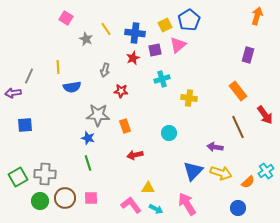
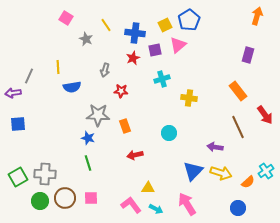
yellow line at (106, 29): moved 4 px up
blue square at (25, 125): moved 7 px left, 1 px up
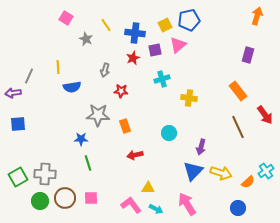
blue pentagon at (189, 20): rotated 20 degrees clockwise
blue star at (88, 138): moved 7 px left, 1 px down; rotated 16 degrees counterclockwise
purple arrow at (215, 147): moved 14 px left; rotated 84 degrees counterclockwise
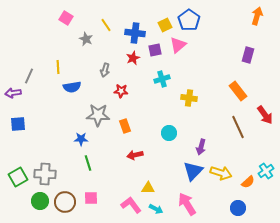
blue pentagon at (189, 20): rotated 25 degrees counterclockwise
brown circle at (65, 198): moved 4 px down
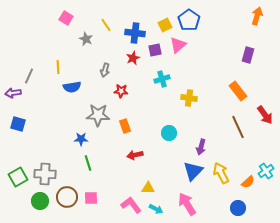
blue square at (18, 124): rotated 21 degrees clockwise
yellow arrow at (221, 173): rotated 135 degrees counterclockwise
brown circle at (65, 202): moved 2 px right, 5 px up
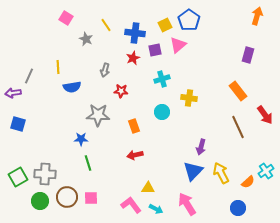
orange rectangle at (125, 126): moved 9 px right
cyan circle at (169, 133): moved 7 px left, 21 px up
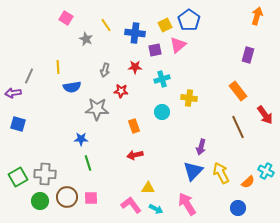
red star at (133, 58): moved 2 px right, 9 px down; rotated 24 degrees clockwise
gray star at (98, 115): moved 1 px left, 6 px up
cyan cross at (266, 171): rotated 28 degrees counterclockwise
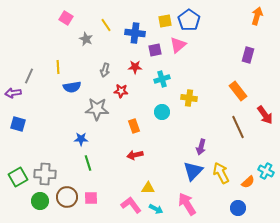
yellow square at (165, 25): moved 4 px up; rotated 16 degrees clockwise
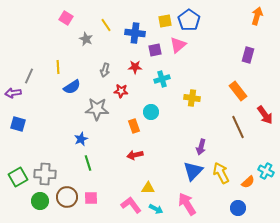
blue semicircle at (72, 87): rotated 24 degrees counterclockwise
yellow cross at (189, 98): moved 3 px right
cyan circle at (162, 112): moved 11 px left
blue star at (81, 139): rotated 24 degrees counterclockwise
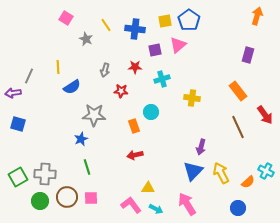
blue cross at (135, 33): moved 4 px up
gray star at (97, 109): moved 3 px left, 6 px down
green line at (88, 163): moved 1 px left, 4 px down
